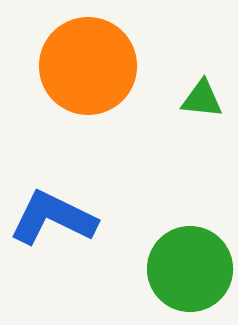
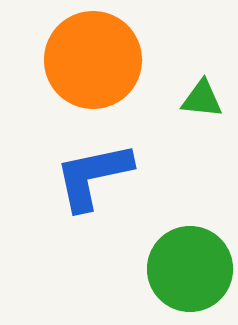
orange circle: moved 5 px right, 6 px up
blue L-shape: moved 40 px right, 42 px up; rotated 38 degrees counterclockwise
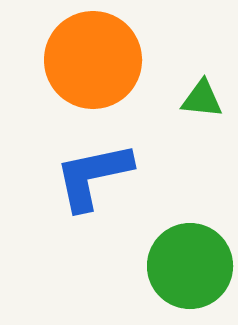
green circle: moved 3 px up
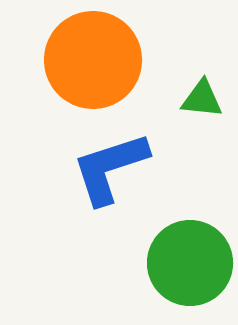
blue L-shape: moved 17 px right, 8 px up; rotated 6 degrees counterclockwise
green circle: moved 3 px up
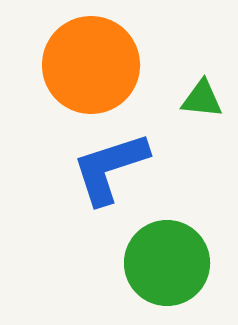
orange circle: moved 2 px left, 5 px down
green circle: moved 23 px left
